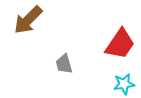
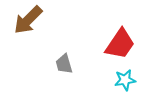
cyan star: moved 1 px right, 4 px up
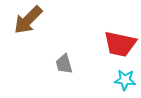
red trapezoid: rotated 68 degrees clockwise
cyan star: rotated 15 degrees clockwise
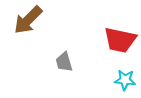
red trapezoid: moved 4 px up
gray trapezoid: moved 2 px up
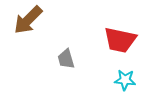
gray trapezoid: moved 2 px right, 3 px up
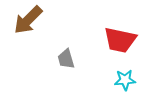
cyan star: rotated 10 degrees counterclockwise
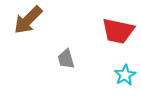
red trapezoid: moved 2 px left, 9 px up
cyan star: moved 5 px up; rotated 25 degrees counterclockwise
